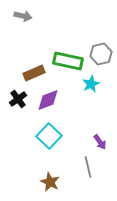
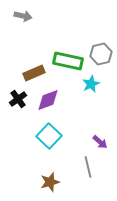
purple arrow: rotated 14 degrees counterclockwise
brown star: rotated 30 degrees clockwise
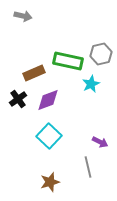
purple arrow: rotated 14 degrees counterclockwise
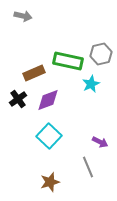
gray line: rotated 10 degrees counterclockwise
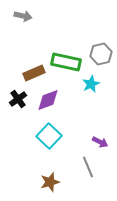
green rectangle: moved 2 px left, 1 px down
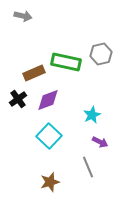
cyan star: moved 1 px right, 31 px down
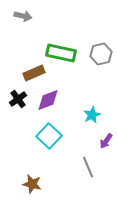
green rectangle: moved 5 px left, 9 px up
purple arrow: moved 6 px right, 1 px up; rotated 98 degrees clockwise
brown star: moved 18 px left, 2 px down; rotated 30 degrees clockwise
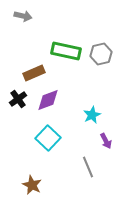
green rectangle: moved 5 px right, 2 px up
cyan square: moved 1 px left, 2 px down
purple arrow: rotated 63 degrees counterclockwise
brown star: moved 1 px down; rotated 12 degrees clockwise
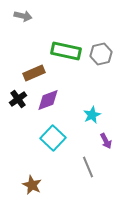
cyan square: moved 5 px right
